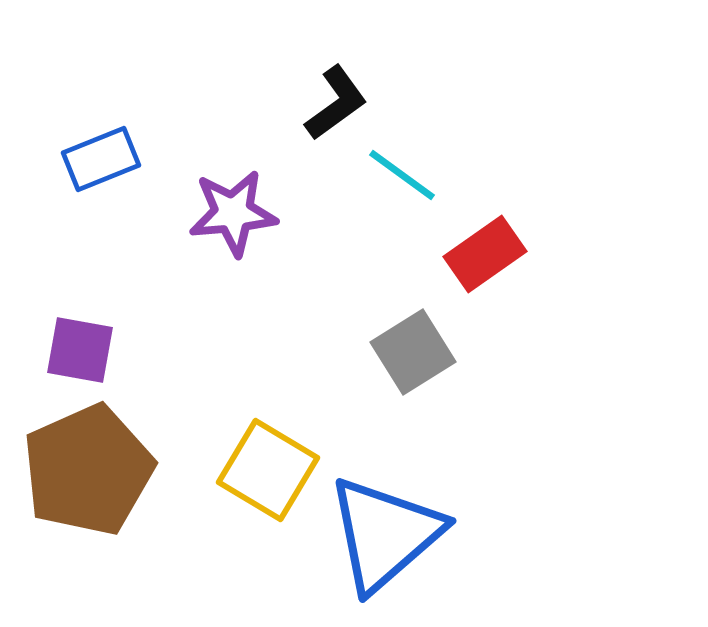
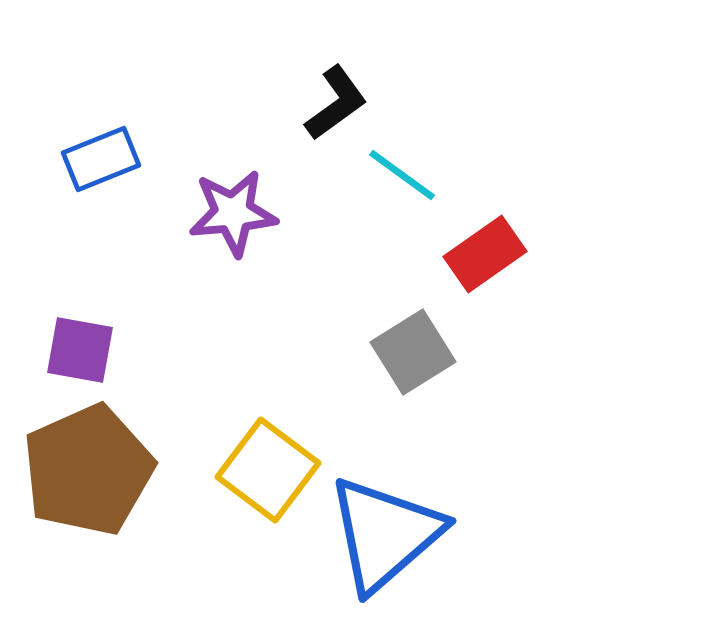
yellow square: rotated 6 degrees clockwise
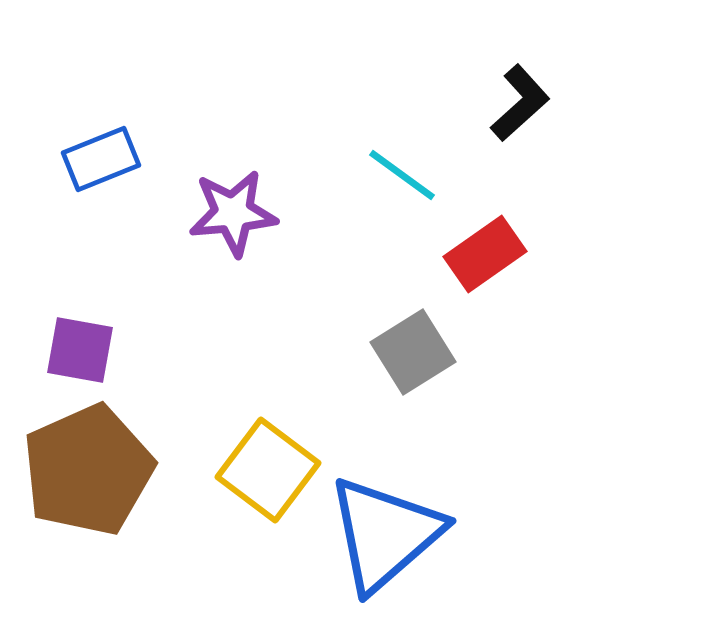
black L-shape: moved 184 px right; rotated 6 degrees counterclockwise
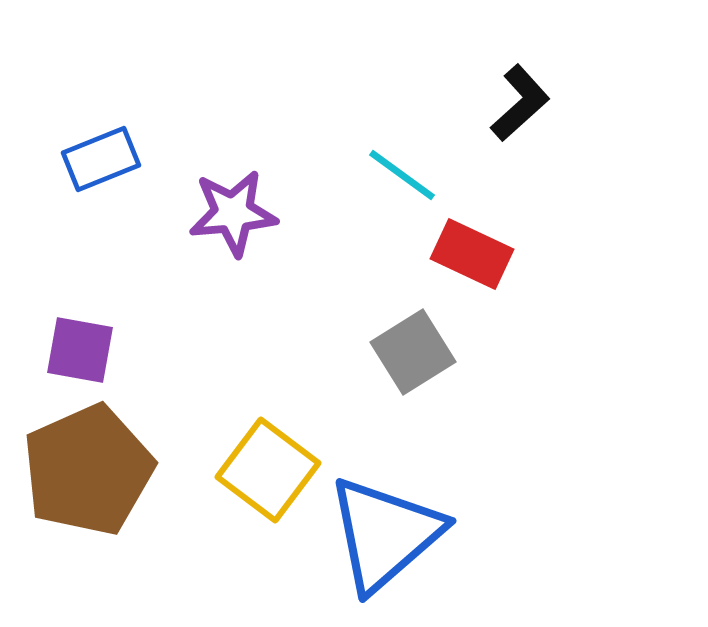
red rectangle: moved 13 px left; rotated 60 degrees clockwise
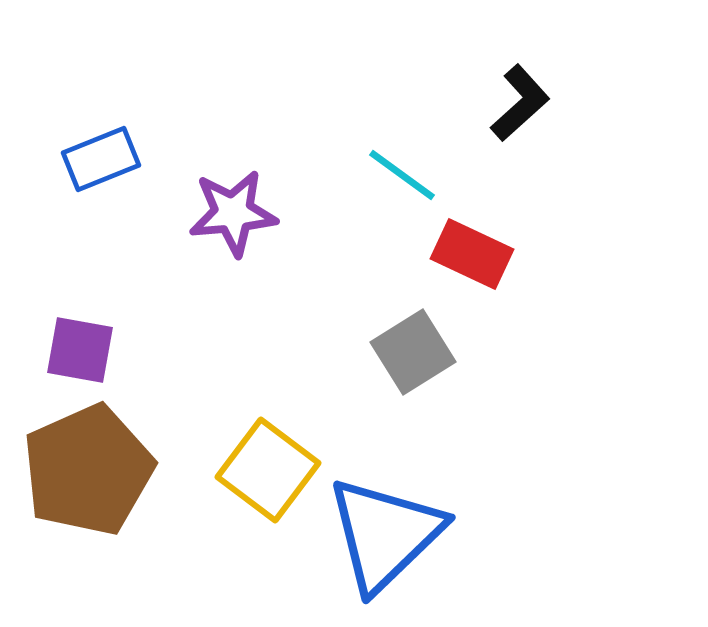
blue triangle: rotated 3 degrees counterclockwise
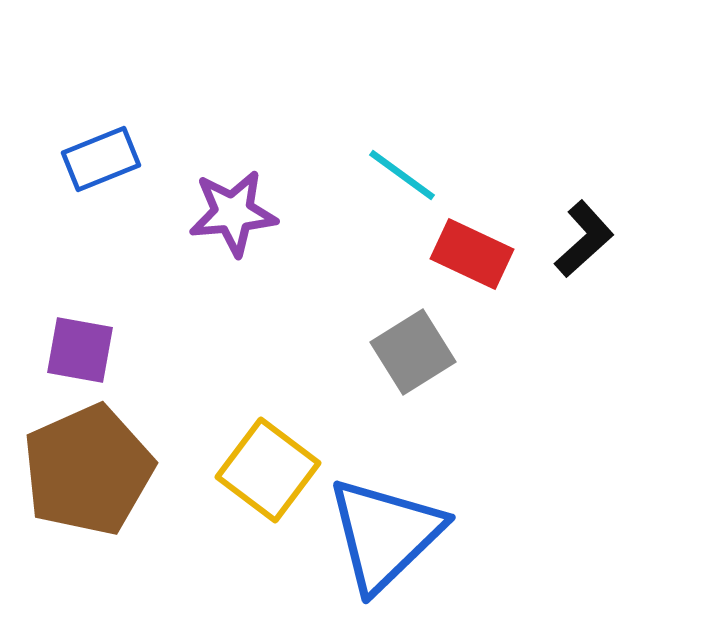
black L-shape: moved 64 px right, 136 px down
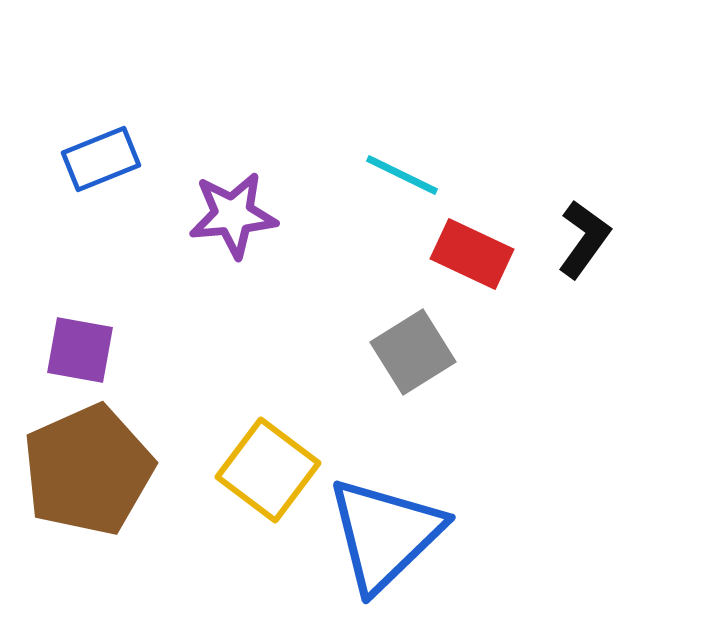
cyan line: rotated 10 degrees counterclockwise
purple star: moved 2 px down
black L-shape: rotated 12 degrees counterclockwise
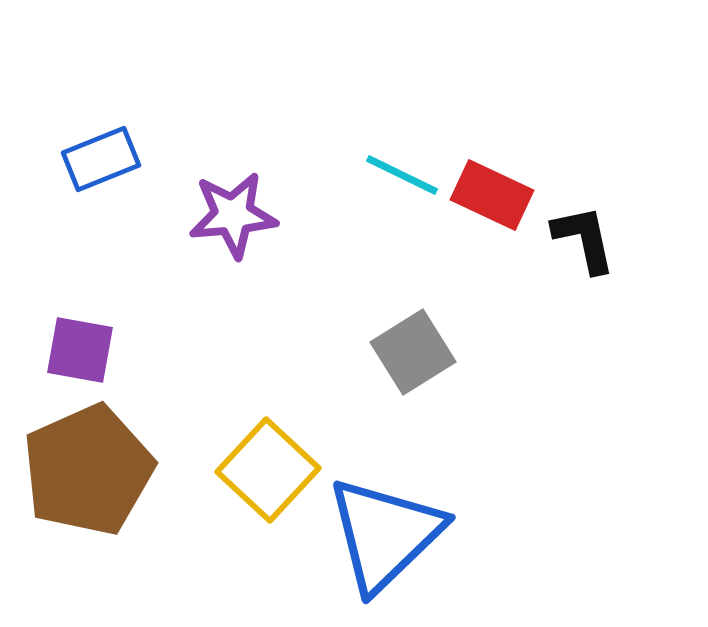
black L-shape: rotated 48 degrees counterclockwise
red rectangle: moved 20 px right, 59 px up
yellow square: rotated 6 degrees clockwise
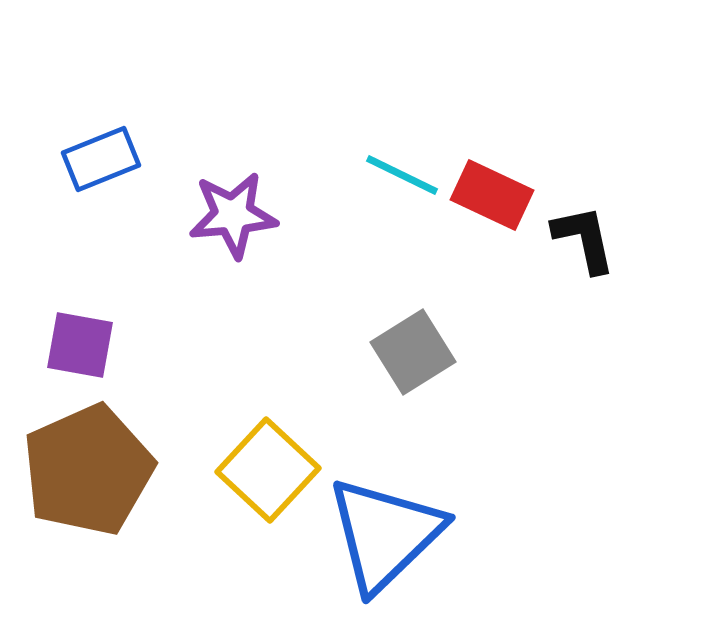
purple square: moved 5 px up
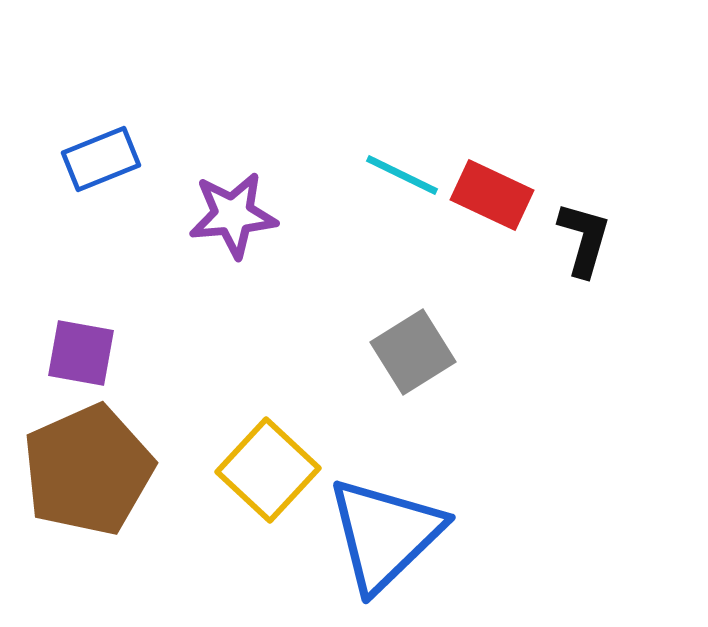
black L-shape: rotated 28 degrees clockwise
purple square: moved 1 px right, 8 px down
